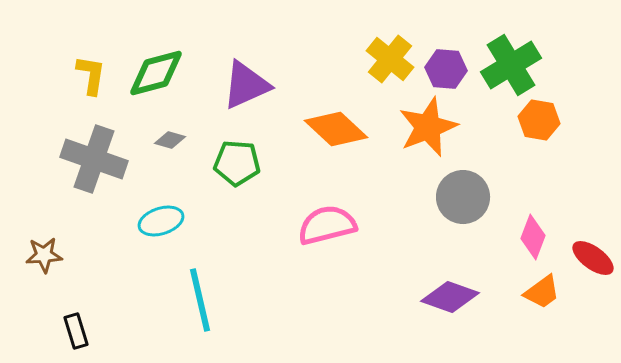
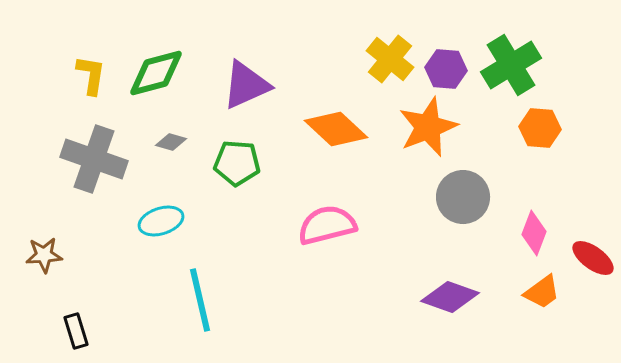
orange hexagon: moved 1 px right, 8 px down; rotated 6 degrees counterclockwise
gray diamond: moved 1 px right, 2 px down
pink diamond: moved 1 px right, 4 px up
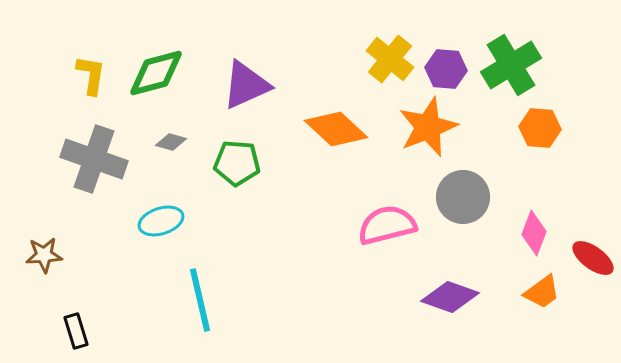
pink semicircle: moved 60 px right
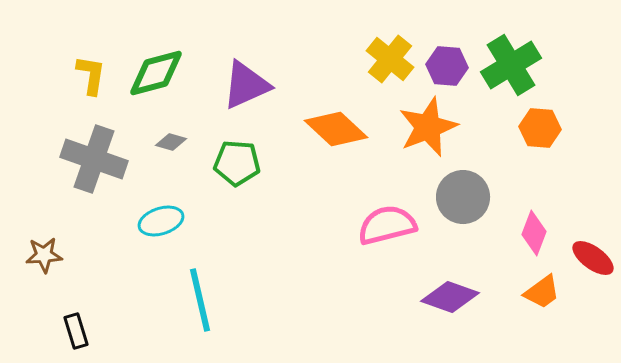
purple hexagon: moved 1 px right, 3 px up
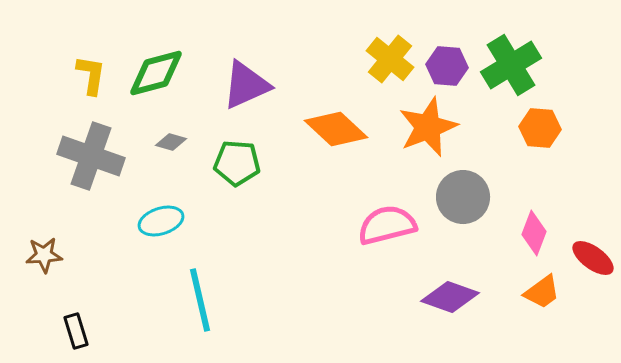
gray cross: moved 3 px left, 3 px up
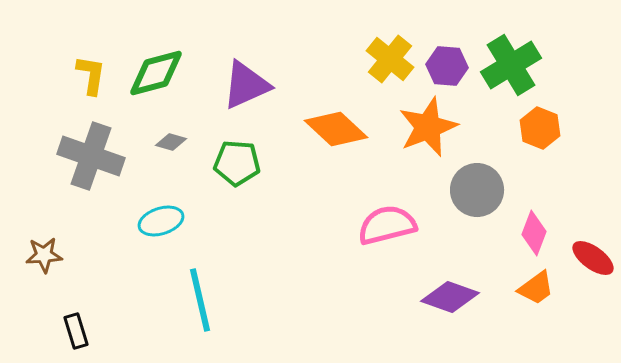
orange hexagon: rotated 18 degrees clockwise
gray circle: moved 14 px right, 7 px up
orange trapezoid: moved 6 px left, 4 px up
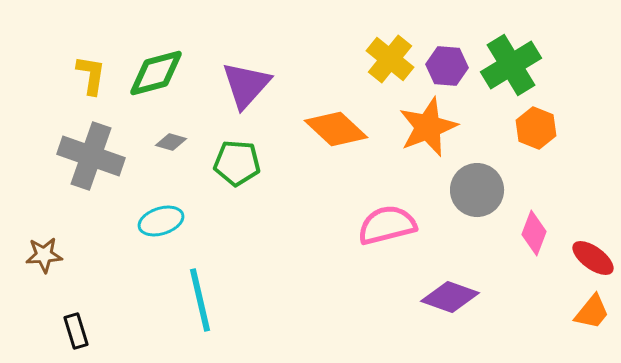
purple triangle: rotated 24 degrees counterclockwise
orange hexagon: moved 4 px left
orange trapezoid: moved 56 px right, 24 px down; rotated 15 degrees counterclockwise
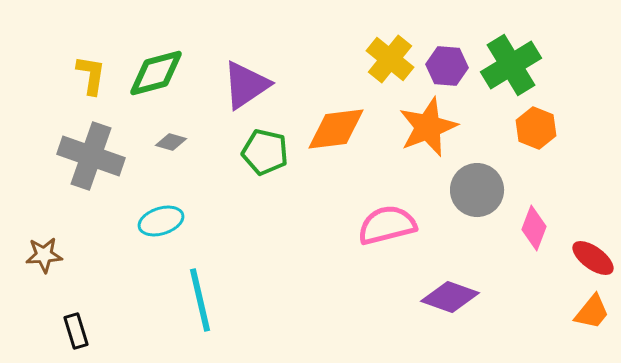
purple triangle: rotated 14 degrees clockwise
orange diamond: rotated 50 degrees counterclockwise
green pentagon: moved 28 px right, 11 px up; rotated 9 degrees clockwise
pink diamond: moved 5 px up
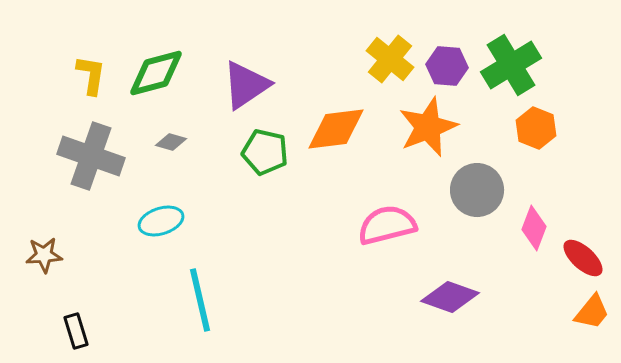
red ellipse: moved 10 px left; rotated 6 degrees clockwise
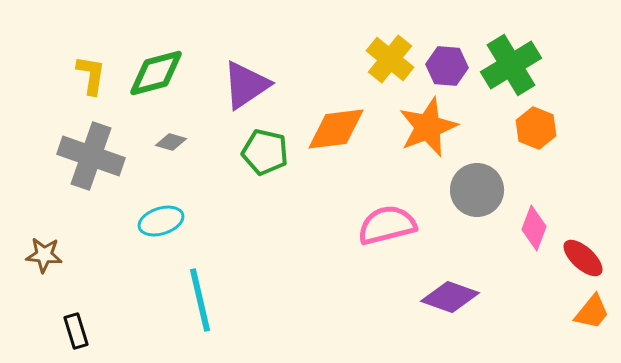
brown star: rotated 9 degrees clockwise
